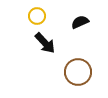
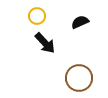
brown circle: moved 1 px right, 6 px down
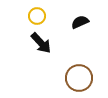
black arrow: moved 4 px left
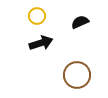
black arrow: rotated 65 degrees counterclockwise
brown circle: moved 2 px left, 3 px up
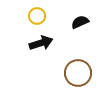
brown circle: moved 1 px right, 2 px up
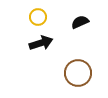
yellow circle: moved 1 px right, 1 px down
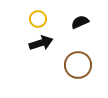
yellow circle: moved 2 px down
brown circle: moved 8 px up
